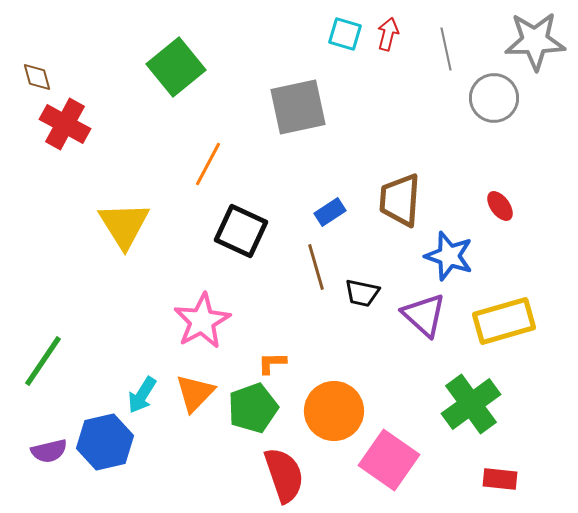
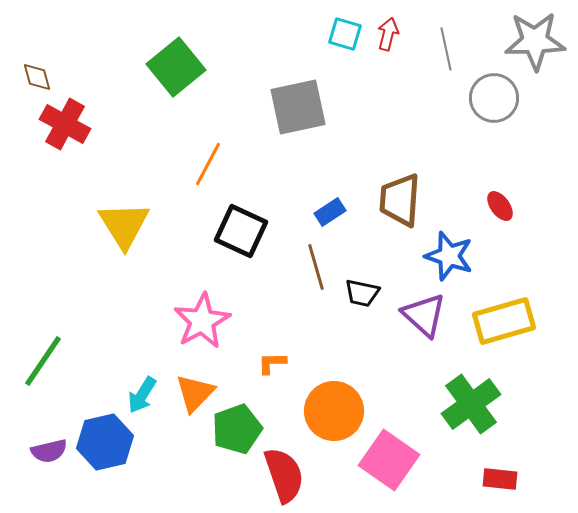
green pentagon: moved 16 px left, 21 px down
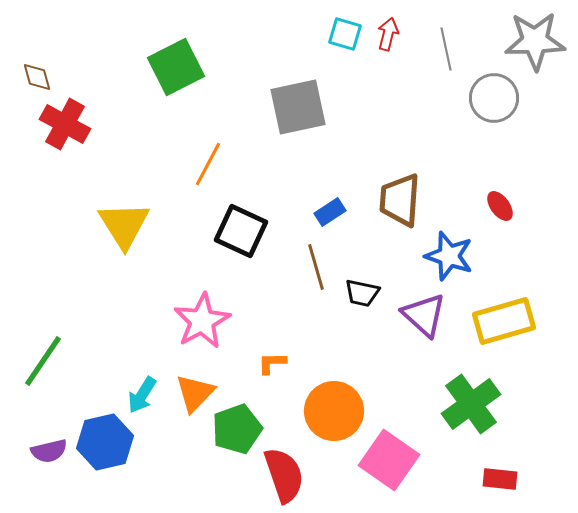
green square: rotated 12 degrees clockwise
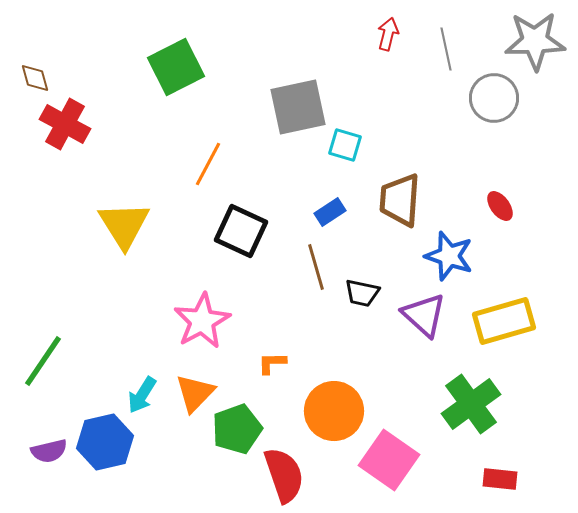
cyan square: moved 111 px down
brown diamond: moved 2 px left, 1 px down
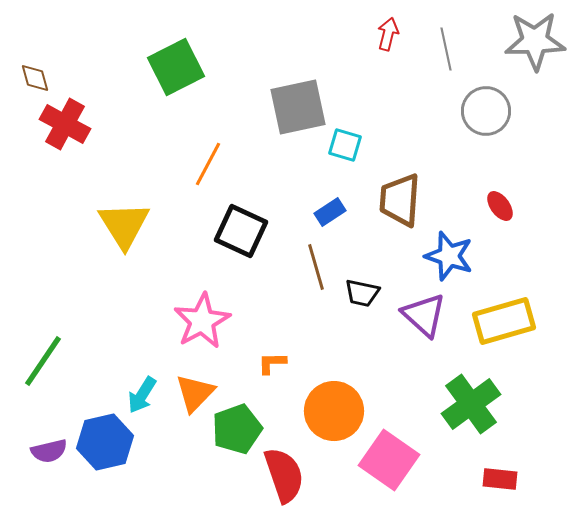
gray circle: moved 8 px left, 13 px down
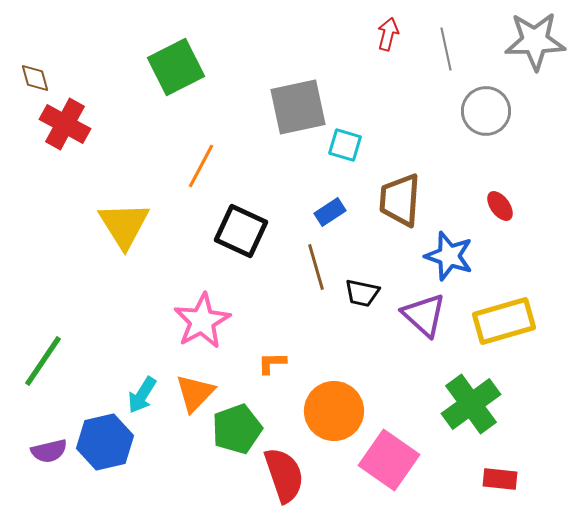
orange line: moved 7 px left, 2 px down
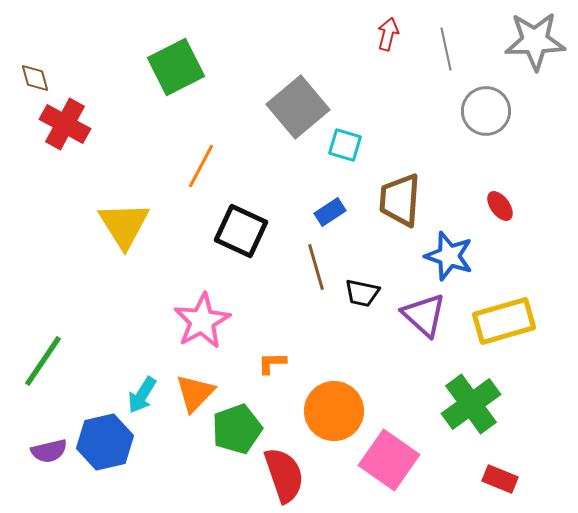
gray square: rotated 28 degrees counterclockwise
red rectangle: rotated 16 degrees clockwise
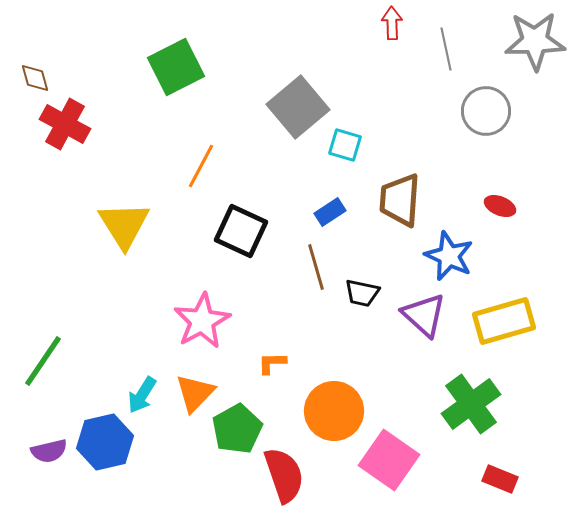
red arrow: moved 4 px right, 11 px up; rotated 16 degrees counterclockwise
red ellipse: rotated 32 degrees counterclockwise
blue star: rotated 6 degrees clockwise
green pentagon: rotated 9 degrees counterclockwise
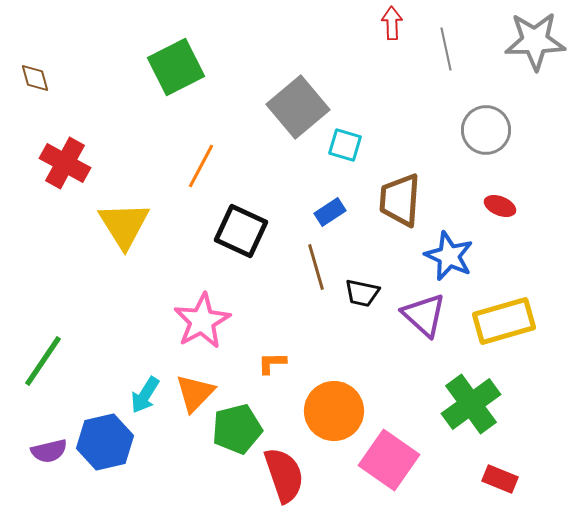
gray circle: moved 19 px down
red cross: moved 39 px down
cyan arrow: moved 3 px right
green pentagon: rotated 15 degrees clockwise
